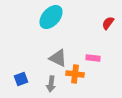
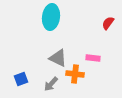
cyan ellipse: rotated 35 degrees counterclockwise
gray arrow: rotated 35 degrees clockwise
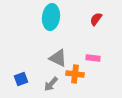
red semicircle: moved 12 px left, 4 px up
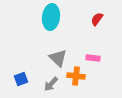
red semicircle: moved 1 px right
gray triangle: rotated 18 degrees clockwise
orange cross: moved 1 px right, 2 px down
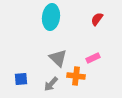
pink rectangle: rotated 32 degrees counterclockwise
blue square: rotated 16 degrees clockwise
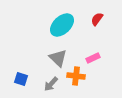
cyan ellipse: moved 11 px right, 8 px down; rotated 40 degrees clockwise
blue square: rotated 24 degrees clockwise
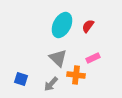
red semicircle: moved 9 px left, 7 px down
cyan ellipse: rotated 20 degrees counterclockwise
orange cross: moved 1 px up
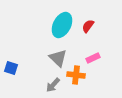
blue square: moved 10 px left, 11 px up
gray arrow: moved 2 px right, 1 px down
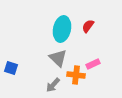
cyan ellipse: moved 4 px down; rotated 15 degrees counterclockwise
pink rectangle: moved 6 px down
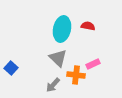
red semicircle: rotated 64 degrees clockwise
blue square: rotated 24 degrees clockwise
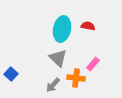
pink rectangle: rotated 24 degrees counterclockwise
blue square: moved 6 px down
orange cross: moved 3 px down
